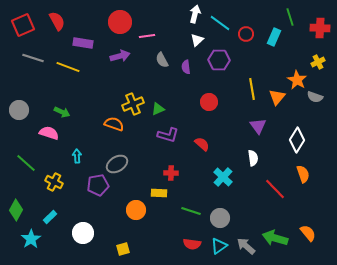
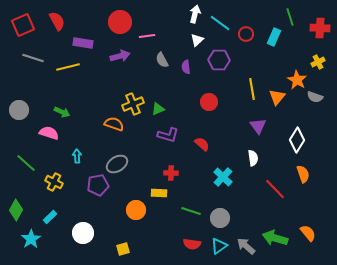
yellow line at (68, 67): rotated 35 degrees counterclockwise
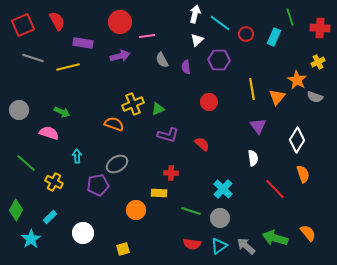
cyan cross at (223, 177): moved 12 px down
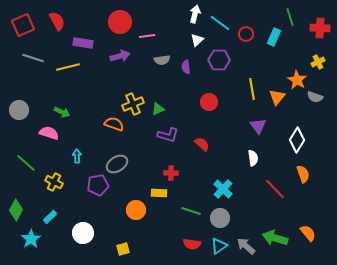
gray semicircle at (162, 60): rotated 70 degrees counterclockwise
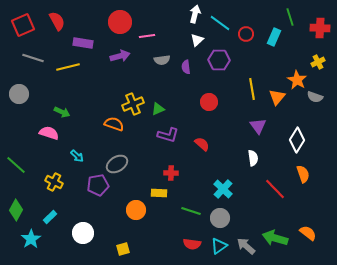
gray circle at (19, 110): moved 16 px up
cyan arrow at (77, 156): rotated 136 degrees clockwise
green line at (26, 163): moved 10 px left, 2 px down
orange semicircle at (308, 233): rotated 12 degrees counterclockwise
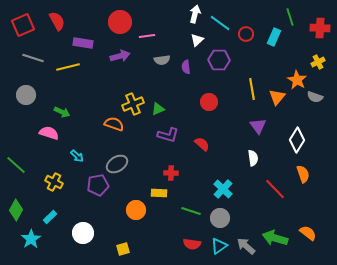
gray circle at (19, 94): moved 7 px right, 1 px down
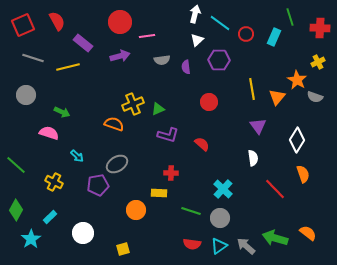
purple rectangle at (83, 43): rotated 30 degrees clockwise
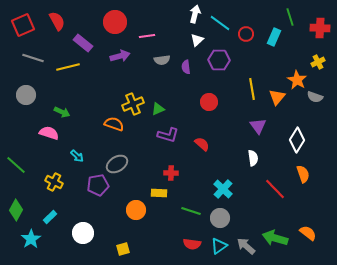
red circle at (120, 22): moved 5 px left
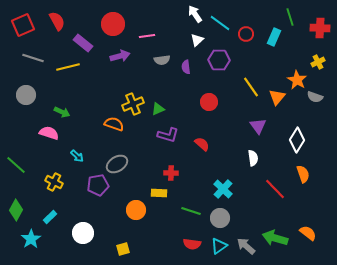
white arrow at (195, 14): rotated 48 degrees counterclockwise
red circle at (115, 22): moved 2 px left, 2 px down
yellow line at (252, 89): moved 1 px left, 2 px up; rotated 25 degrees counterclockwise
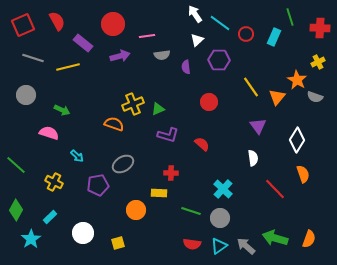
gray semicircle at (162, 60): moved 5 px up
green arrow at (62, 112): moved 2 px up
gray ellipse at (117, 164): moved 6 px right
orange semicircle at (308, 233): moved 1 px right, 6 px down; rotated 72 degrees clockwise
yellow square at (123, 249): moved 5 px left, 6 px up
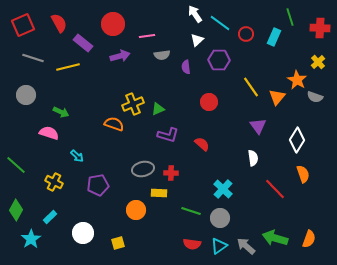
red semicircle at (57, 21): moved 2 px right, 2 px down
yellow cross at (318, 62): rotated 16 degrees counterclockwise
green arrow at (62, 110): moved 1 px left, 2 px down
gray ellipse at (123, 164): moved 20 px right, 5 px down; rotated 20 degrees clockwise
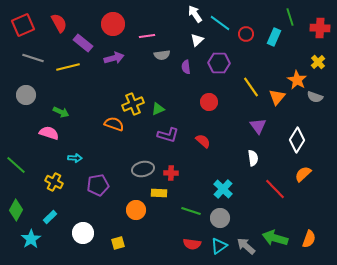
purple arrow at (120, 56): moved 6 px left, 2 px down
purple hexagon at (219, 60): moved 3 px down
red semicircle at (202, 144): moved 1 px right, 3 px up
cyan arrow at (77, 156): moved 2 px left, 2 px down; rotated 40 degrees counterclockwise
orange semicircle at (303, 174): rotated 114 degrees counterclockwise
